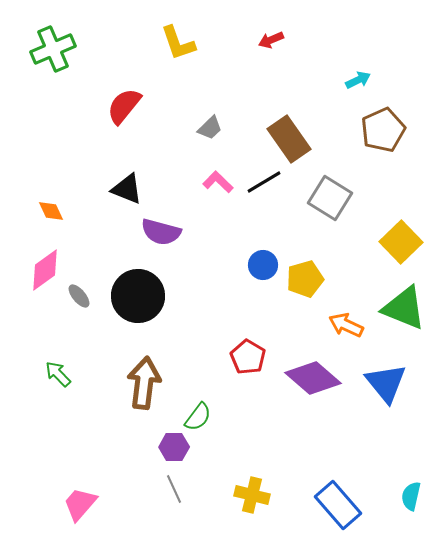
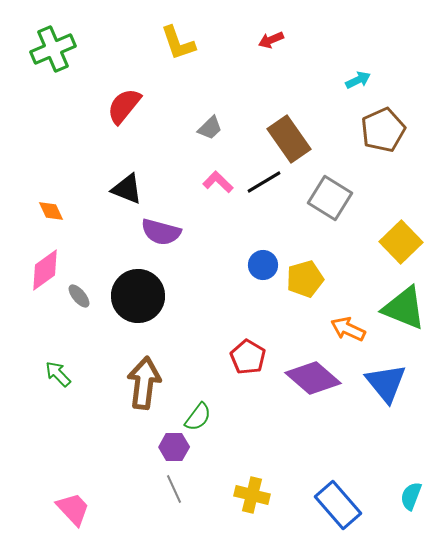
orange arrow: moved 2 px right, 4 px down
cyan semicircle: rotated 8 degrees clockwise
pink trapezoid: moved 7 px left, 5 px down; rotated 96 degrees clockwise
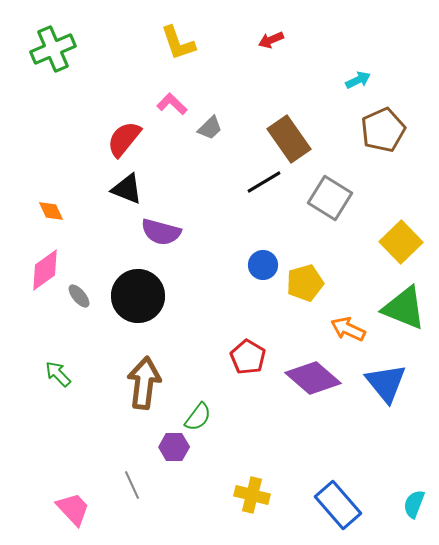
red semicircle: moved 33 px down
pink L-shape: moved 46 px left, 78 px up
yellow pentagon: moved 4 px down
gray line: moved 42 px left, 4 px up
cyan semicircle: moved 3 px right, 8 px down
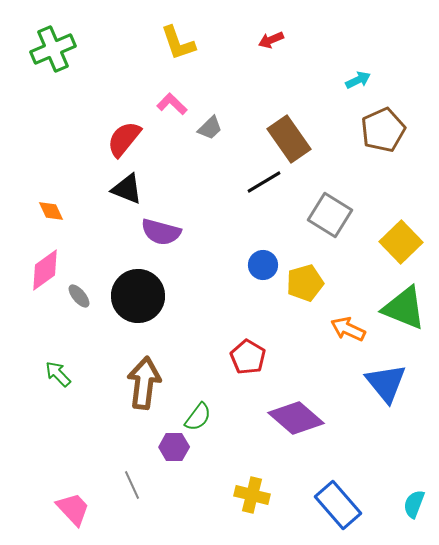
gray square: moved 17 px down
purple diamond: moved 17 px left, 40 px down
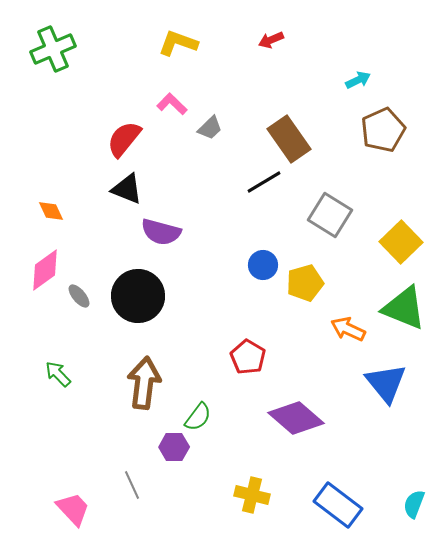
yellow L-shape: rotated 129 degrees clockwise
blue rectangle: rotated 12 degrees counterclockwise
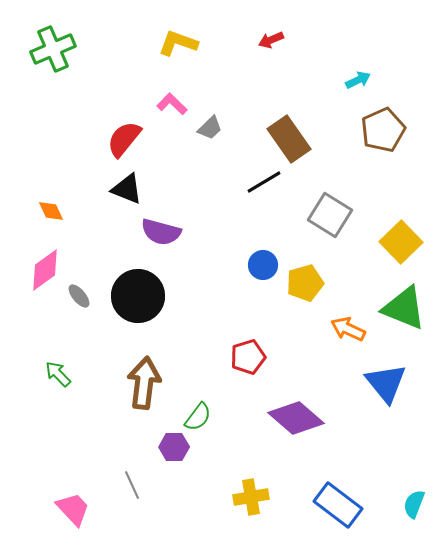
red pentagon: rotated 24 degrees clockwise
yellow cross: moved 1 px left, 2 px down; rotated 24 degrees counterclockwise
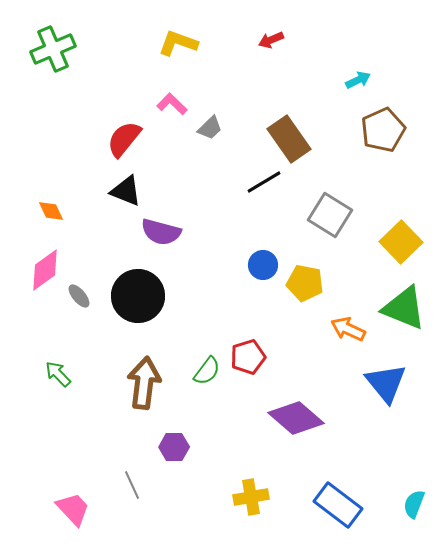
black triangle: moved 1 px left, 2 px down
yellow pentagon: rotated 27 degrees clockwise
green semicircle: moved 9 px right, 46 px up
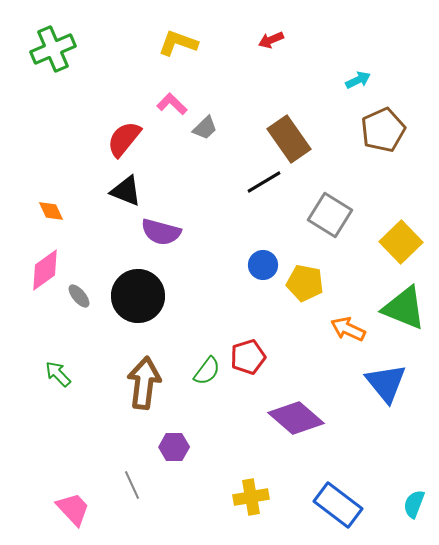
gray trapezoid: moved 5 px left
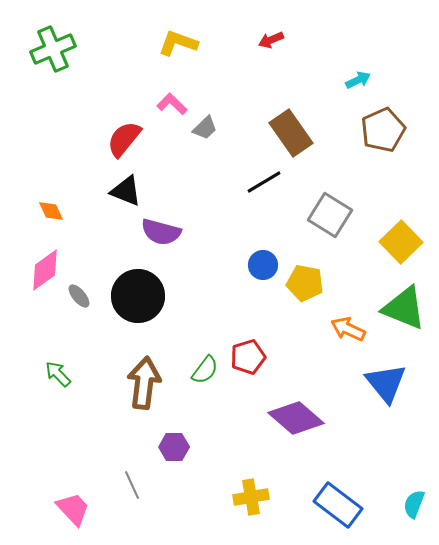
brown rectangle: moved 2 px right, 6 px up
green semicircle: moved 2 px left, 1 px up
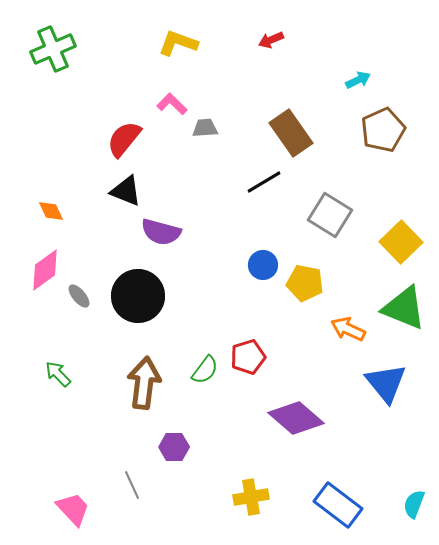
gray trapezoid: rotated 140 degrees counterclockwise
